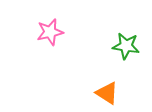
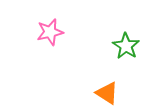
green star: rotated 24 degrees clockwise
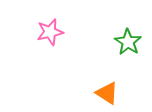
green star: moved 2 px right, 4 px up
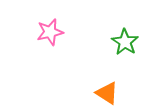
green star: moved 3 px left
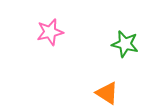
green star: moved 2 px down; rotated 20 degrees counterclockwise
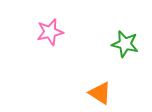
orange triangle: moved 7 px left
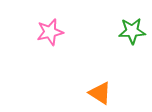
green star: moved 7 px right, 13 px up; rotated 16 degrees counterclockwise
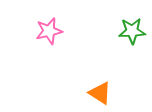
pink star: moved 1 px left, 1 px up
